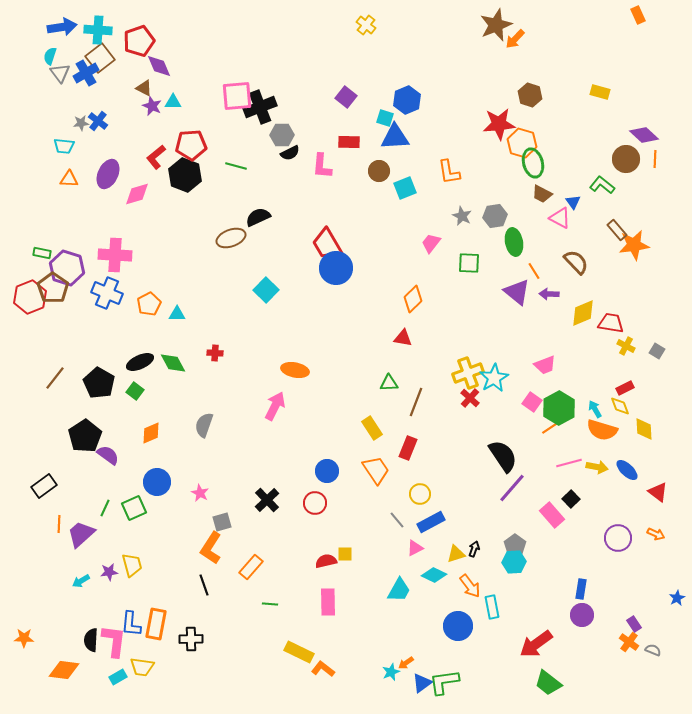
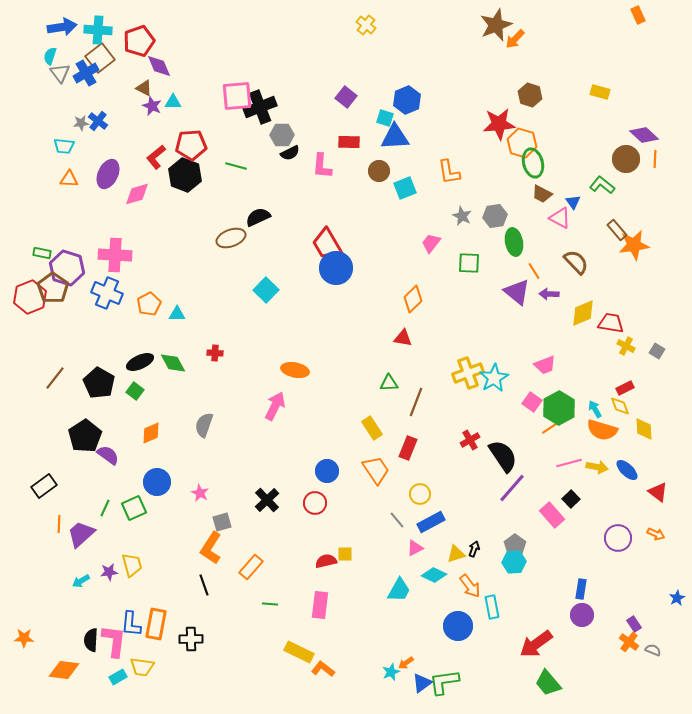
red cross at (470, 398): moved 42 px down; rotated 18 degrees clockwise
pink rectangle at (328, 602): moved 8 px left, 3 px down; rotated 8 degrees clockwise
green trapezoid at (548, 683): rotated 12 degrees clockwise
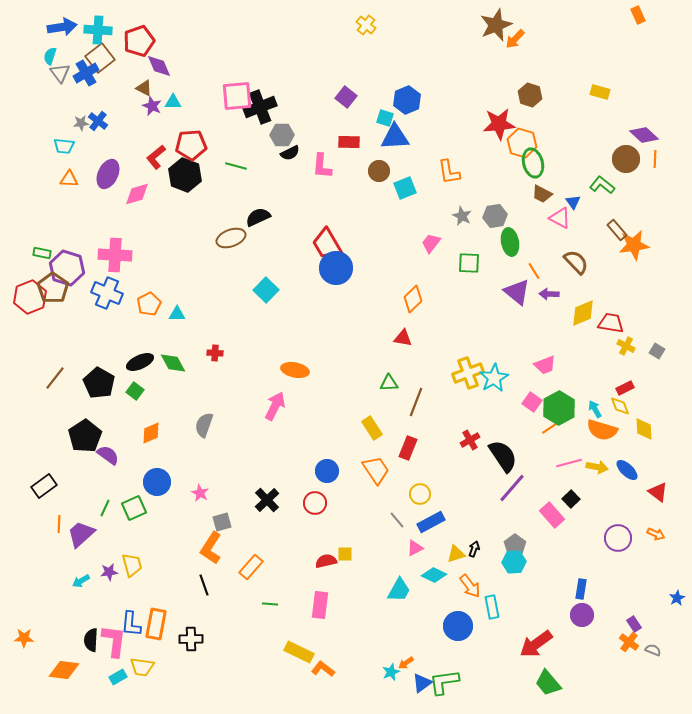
green ellipse at (514, 242): moved 4 px left
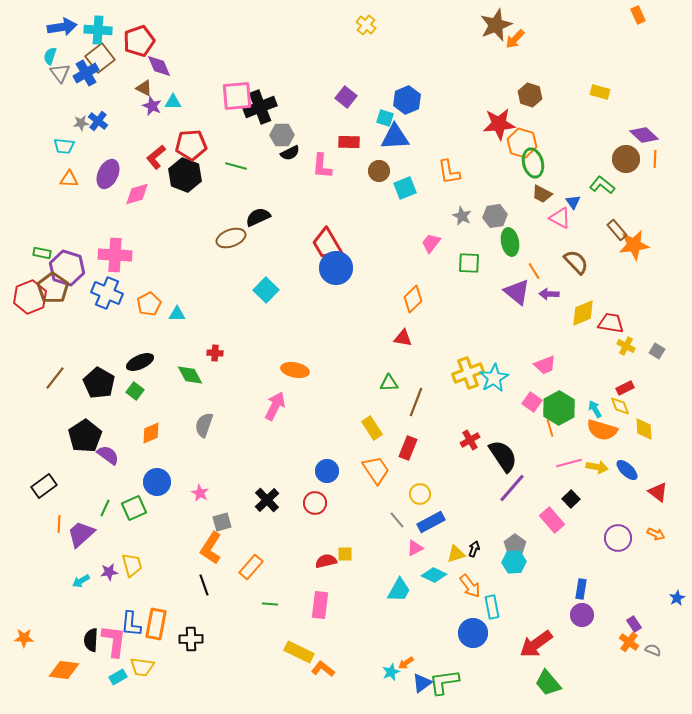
green diamond at (173, 363): moved 17 px right, 12 px down
orange line at (550, 428): rotated 72 degrees counterclockwise
pink rectangle at (552, 515): moved 5 px down
blue circle at (458, 626): moved 15 px right, 7 px down
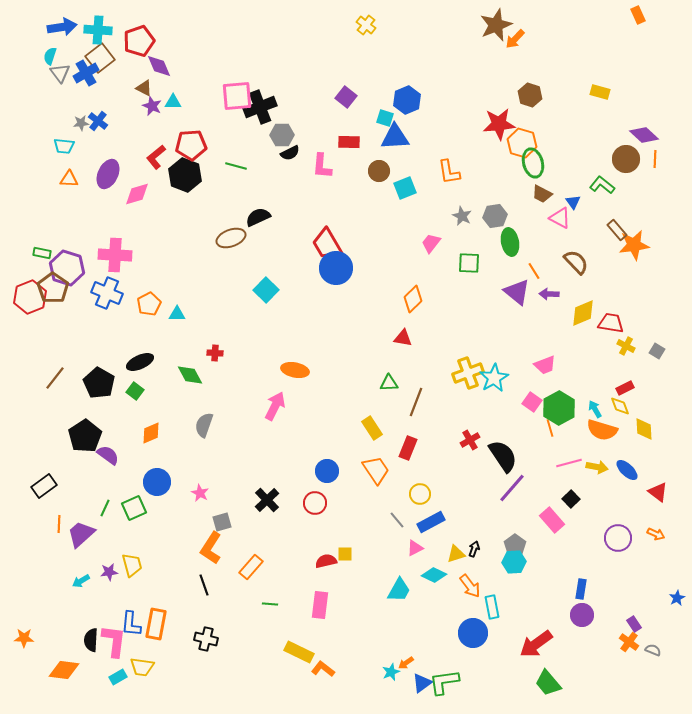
black cross at (191, 639): moved 15 px right; rotated 15 degrees clockwise
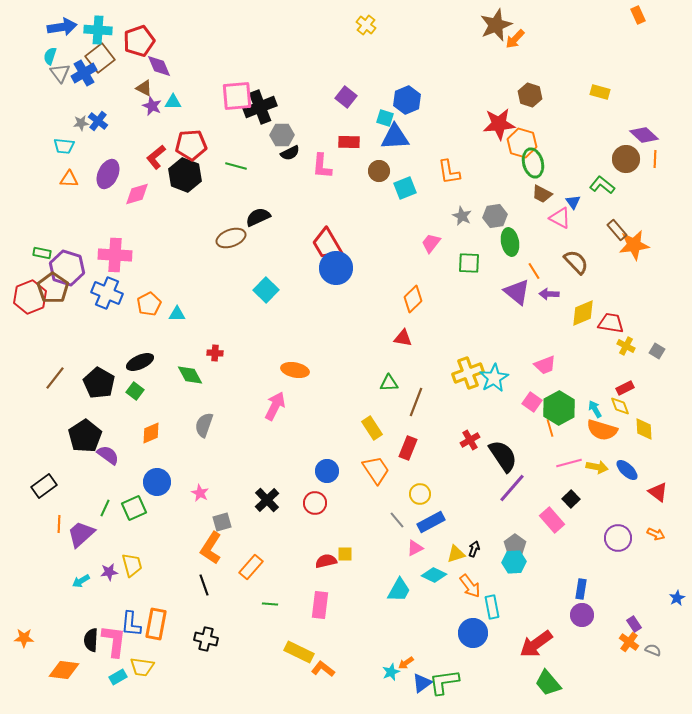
blue cross at (86, 73): moved 2 px left
